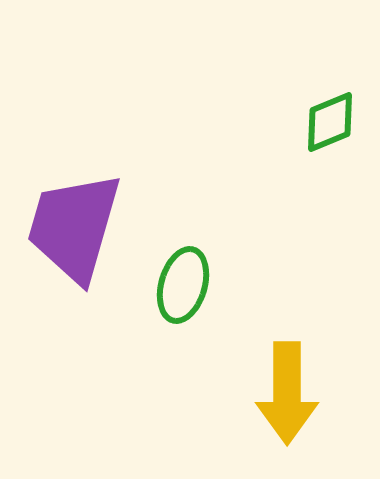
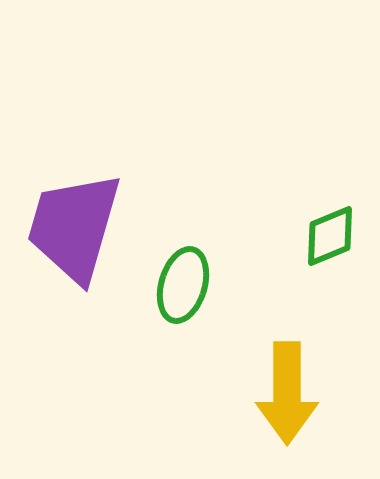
green diamond: moved 114 px down
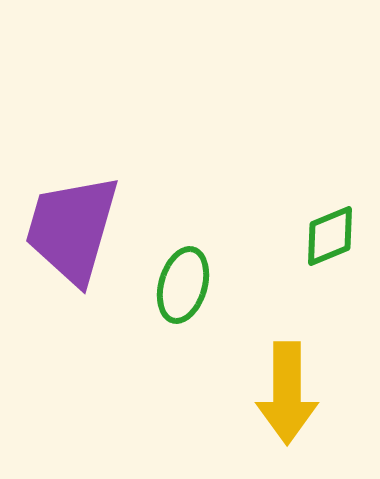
purple trapezoid: moved 2 px left, 2 px down
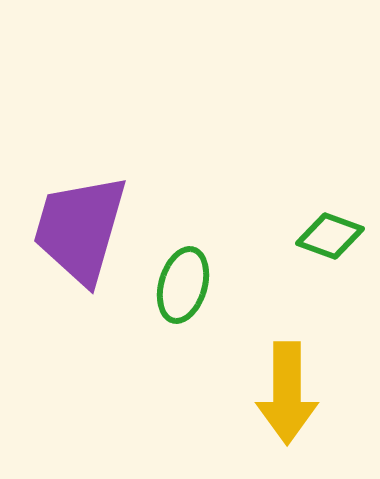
purple trapezoid: moved 8 px right
green diamond: rotated 42 degrees clockwise
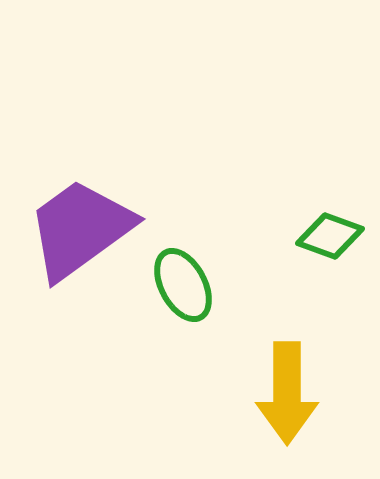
purple trapezoid: rotated 38 degrees clockwise
green ellipse: rotated 44 degrees counterclockwise
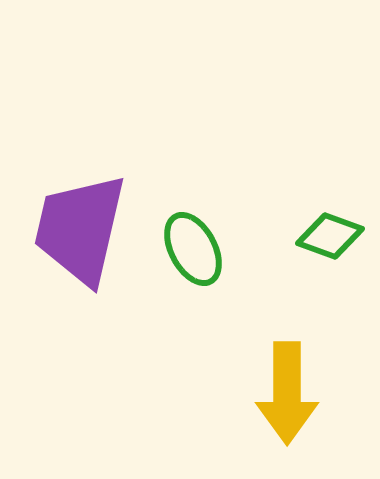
purple trapezoid: rotated 41 degrees counterclockwise
green ellipse: moved 10 px right, 36 px up
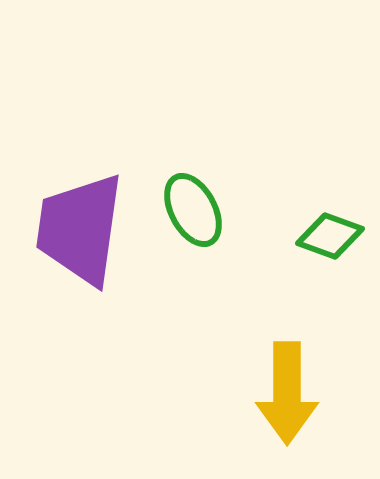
purple trapezoid: rotated 5 degrees counterclockwise
green ellipse: moved 39 px up
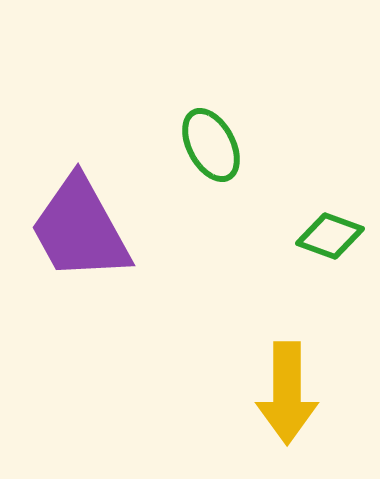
green ellipse: moved 18 px right, 65 px up
purple trapezoid: rotated 37 degrees counterclockwise
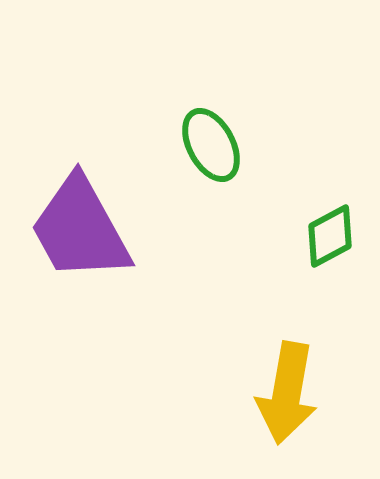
green diamond: rotated 48 degrees counterclockwise
yellow arrow: rotated 10 degrees clockwise
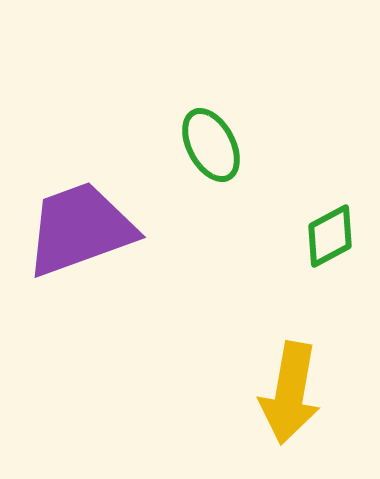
purple trapezoid: rotated 99 degrees clockwise
yellow arrow: moved 3 px right
